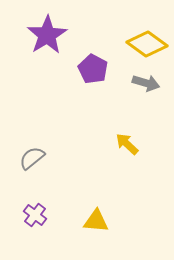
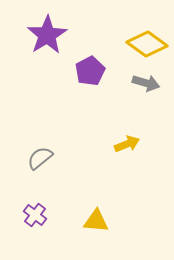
purple pentagon: moved 3 px left, 2 px down; rotated 16 degrees clockwise
yellow arrow: rotated 115 degrees clockwise
gray semicircle: moved 8 px right
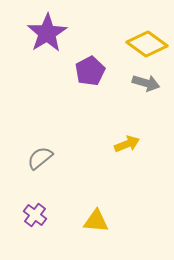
purple star: moved 2 px up
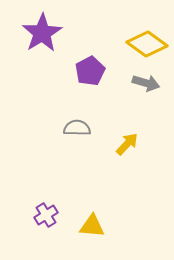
purple star: moved 5 px left
yellow arrow: rotated 25 degrees counterclockwise
gray semicircle: moved 37 px right, 30 px up; rotated 40 degrees clockwise
purple cross: moved 11 px right; rotated 20 degrees clockwise
yellow triangle: moved 4 px left, 5 px down
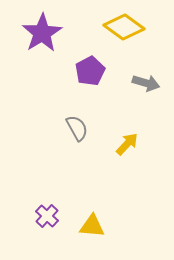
yellow diamond: moved 23 px left, 17 px up
gray semicircle: rotated 60 degrees clockwise
purple cross: moved 1 px right, 1 px down; rotated 15 degrees counterclockwise
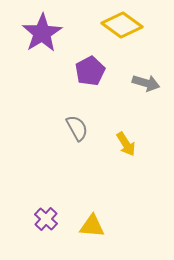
yellow diamond: moved 2 px left, 2 px up
yellow arrow: moved 1 px left; rotated 105 degrees clockwise
purple cross: moved 1 px left, 3 px down
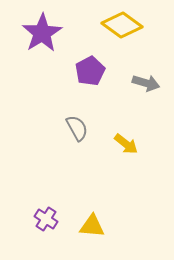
yellow arrow: rotated 20 degrees counterclockwise
purple cross: rotated 10 degrees counterclockwise
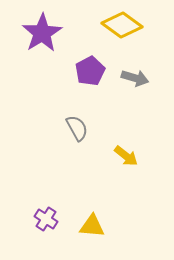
gray arrow: moved 11 px left, 5 px up
yellow arrow: moved 12 px down
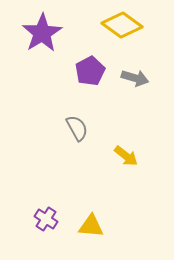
yellow triangle: moved 1 px left
